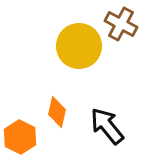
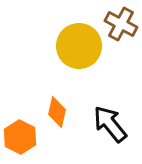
black arrow: moved 3 px right, 2 px up
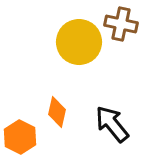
brown cross: rotated 16 degrees counterclockwise
yellow circle: moved 4 px up
black arrow: moved 2 px right
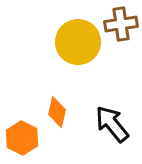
brown cross: rotated 20 degrees counterclockwise
yellow circle: moved 1 px left
orange hexagon: moved 2 px right, 1 px down
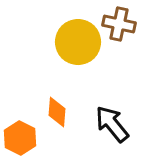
brown cross: moved 2 px left; rotated 20 degrees clockwise
orange diamond: rotated 8 degrees counterclockwise
orange hexagon: moved 2 px left
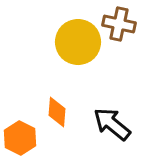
black arrow: rotated 12 degrees counterclockwise
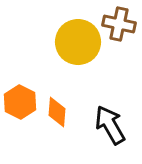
black arrow: moved 2 px left, 1 px down; rotated 21 degrees clockwise
orange hexagon: moved 36 px up
